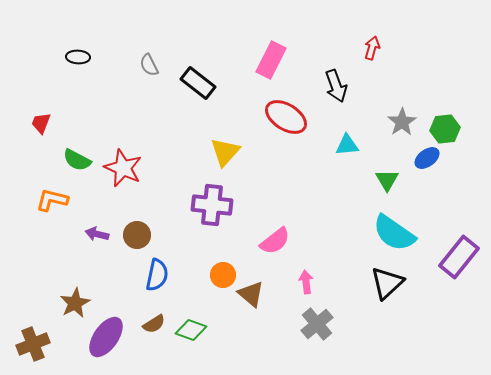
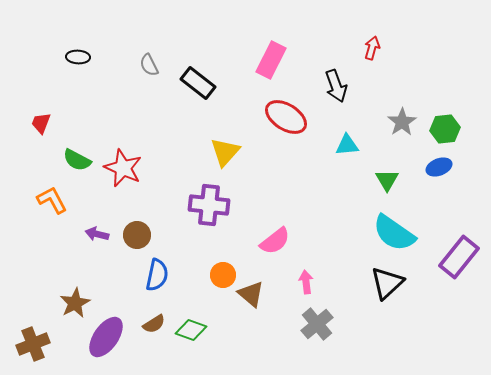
blue ellipse: moved 12 px right, 9 px down; rotated 15 degrees clockwise
orange L-shape: rotated 48 degrees clockwise
purple cross: moved 3 px left
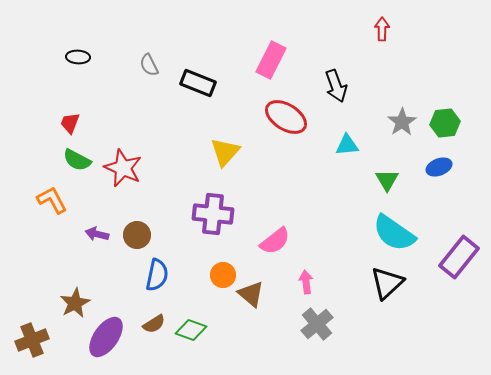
red arrow: moved 10 px right, 19 px up; rotated 15 degrees counterclockwise
black rectangle: rotated 16 degrees counterclockwise
red trapezoid: moved 29 px right
green hexagon: moved 6 px up
purple cross: moved 4 px right, 9 px down
brown cross: moved 1 px left, 4 px up
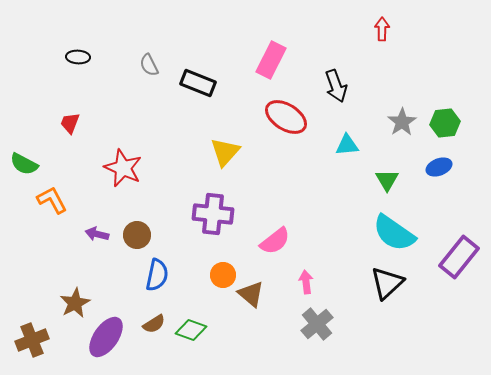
green semicircle: moved 53 px left, 4 px down
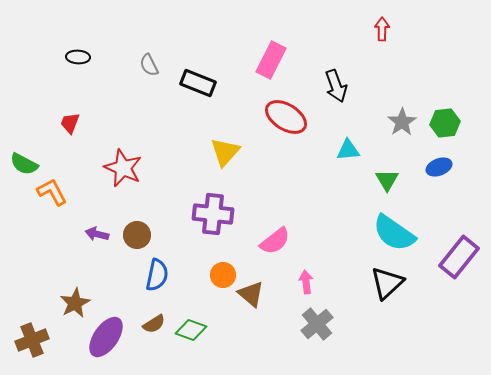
cyan triangle: moved 1 px right, 5 px down
orange L-shape: moved 8 px up
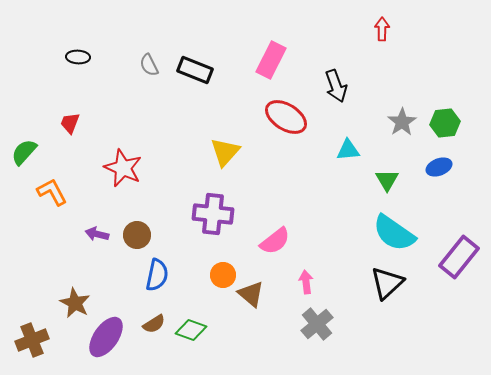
black rectangle: moved 3 px left, 13 px up
green semicircle: moved 12 px up; rotated 104 degrees clockwise
brown star: rotated 16 degrees counterclockwise
